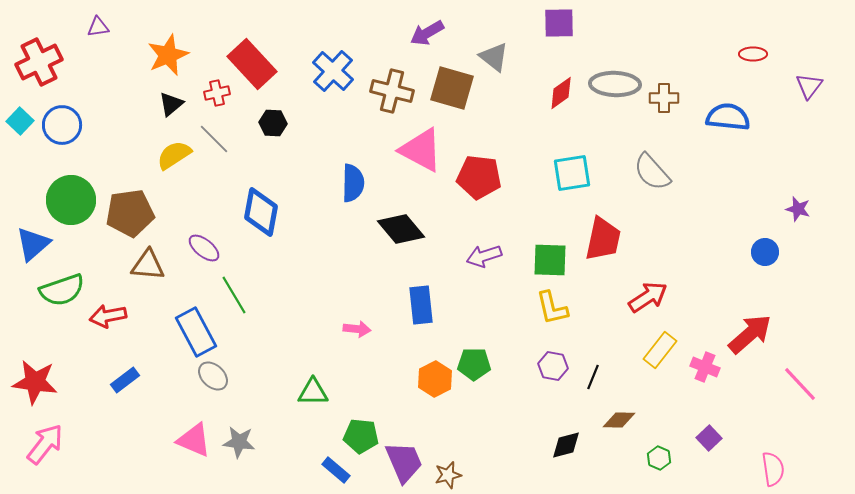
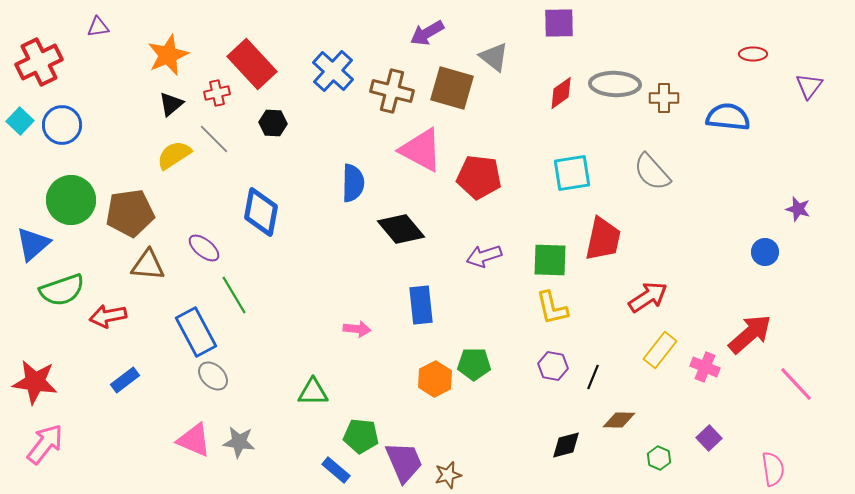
pink line at (800, 384): moved 4 px left
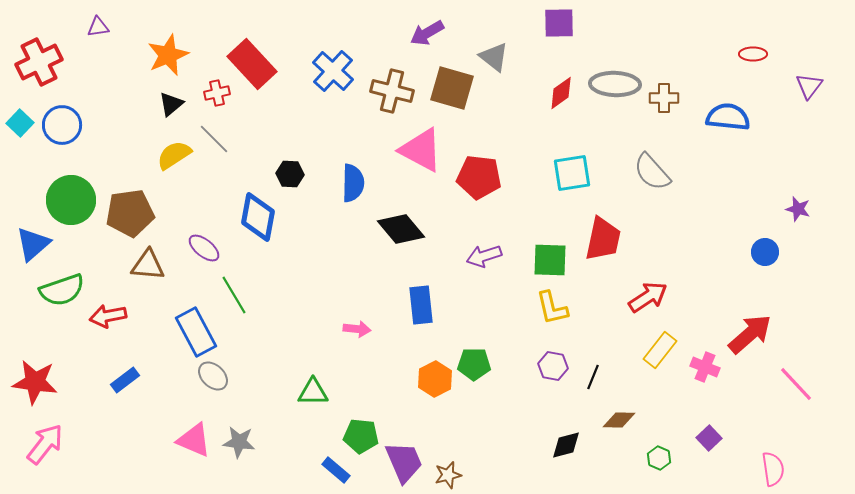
cyan square at (20, 121): moved 2 px down
black hexagon at (273, 123): moved 17 px right, 51 px down
blue diamond at (261, 212): moved 3 px left, 5 px down
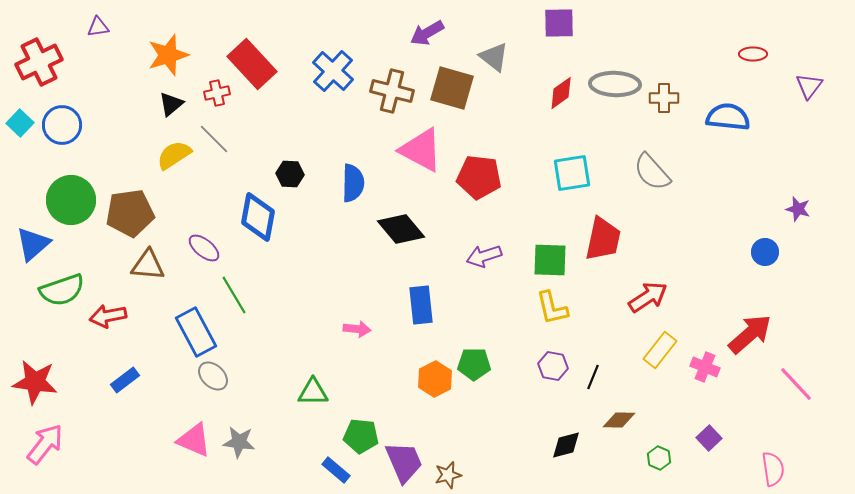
orange star at (168, 55): rotated 6 degrees clockwise
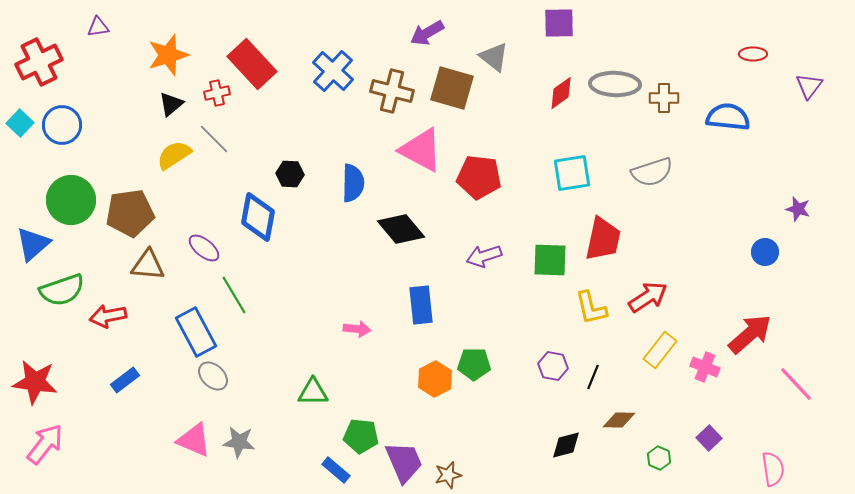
gray semicircle at (652, 172): rotated 66 degrees counterclockwise
yellow L-shape at (552, 308): moved 39 px right
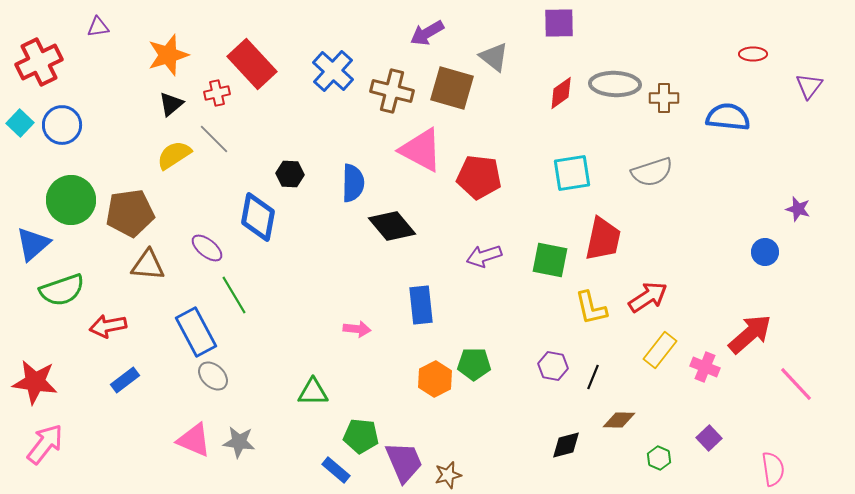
black diamond at (401, 229): moved 9 px left, 3 px up
purple ellipse at (204, 248): moved 3 px right
green square at (550, 260): rotated 9 degrees clockwise
red arrow at (108, 316): moved 10 px down
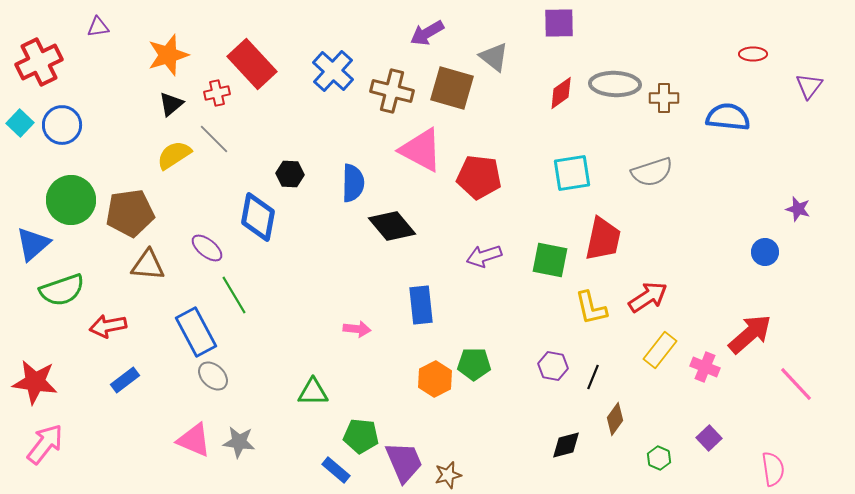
brown diamond at (619, 420): moved 4 px left, 1 px up; rotated 56 degrees counterclockwise
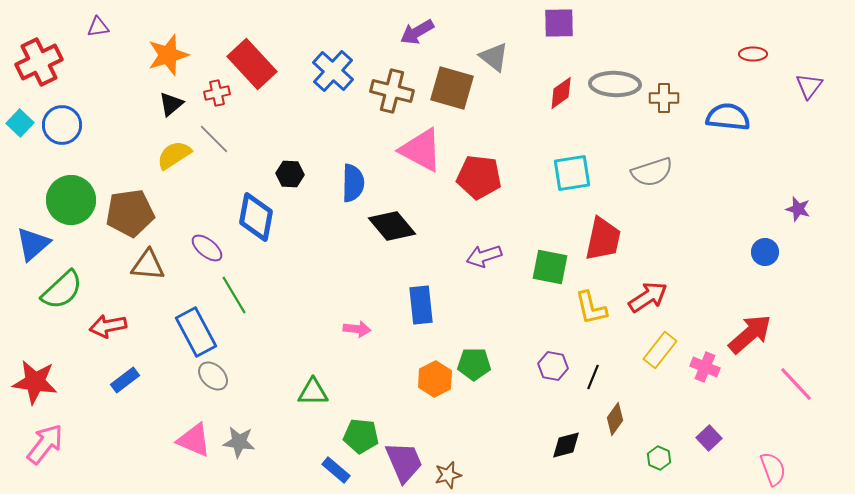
purple arrow at (427, 33): moved 10 px left, 1 px up
blue diamond at (258, 217): moved 2 px left
green square at (550, 260): moved 7 px down
green semicircle at (62, 290): rotated 24 degrees counterclockwise
pink semicircle at (773, 469): rotated 12 degrees counterclockwise
